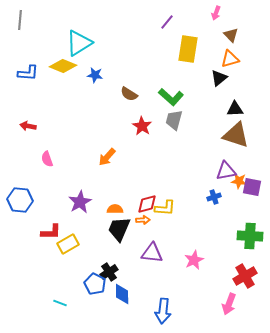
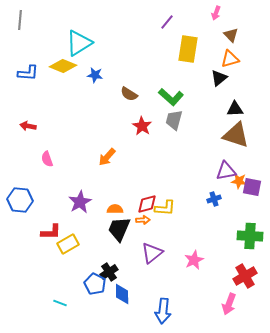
blue cross at (214, 197): moved 2 px down
purple triangle at (152, 253): rotated 45 degrees counterclockwise
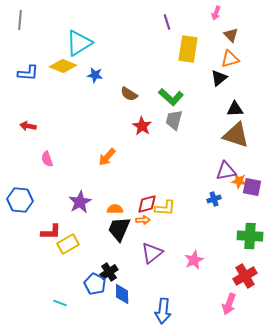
purple line at (167, 22): rotated 56 degrees counterclockwise
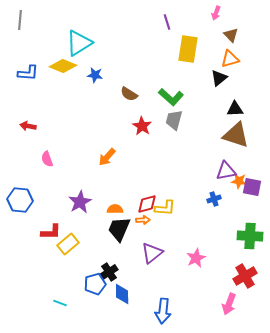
yellow rectangle at (68, 244): rotated 10 degrees counterclockwise
pink star at (194, 260): moved 2 px right, 2 px up
blue pentagon at (95, 284): rotated 30 degrees clockwise
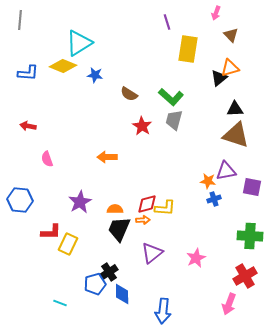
orange triangle at (230, 59): moved 9 px down
orange arrow at (107, 157): rotated 48 degrees clockwise
orange star at (239, 181): moved 31 px left
yellow rectangle at (68, 244): rotated 25 degrees counterclockwise
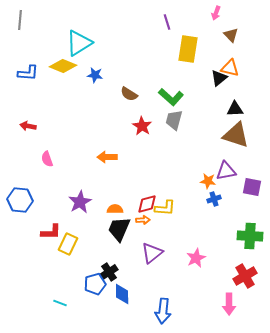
orange triangle at (230, 68): rotated 30 degrees clockwise
pink arrow at (229, 304): rotated 20 degrees counterclockwise
